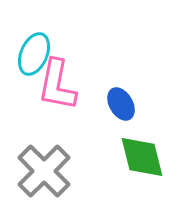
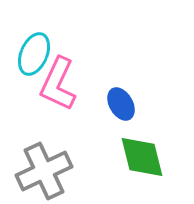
pink L-shape: moved 1 px right, 1 px up; rotated 14 degrees clockwise
gray cross: rotated 20 degrees clockwise
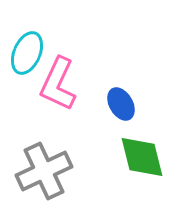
cyan ellipse: moved 7 px left, 1 px up
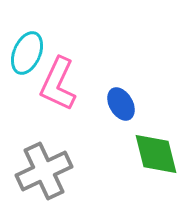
green diamond: moved 14 px right, 3 px up
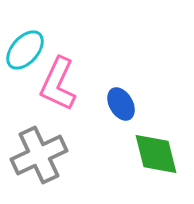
cyan ellipse: moved 2 px left, 3 px up; rotated 18 degrees clockwise
gray cross: moved 5 px left, 16 px up
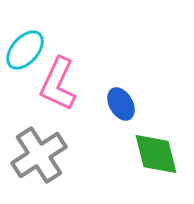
gray cross: rotated 8 degrees counterclockwise
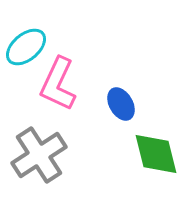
cyan ellipse: moved 1 px right, 3 px up; rotated 9 degrees clockwise
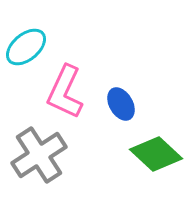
pink L-shape: moved 7 px right, 8 px down
green diamond: rotated 33 degrees counterclockwise
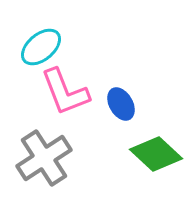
cyan ellipse: moved 15 px right
pink L-shape: rotated 46 degrees counterclockwise
gray cross: moved 5 px right, 3 px down
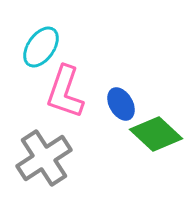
cyan ellipse: rotated 15 degrees counterclockwise
pink L-shape: rotated 40 degrees clockwise
green diamond: moved 20 px up
